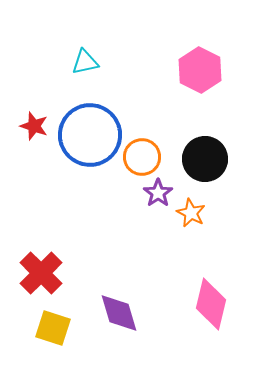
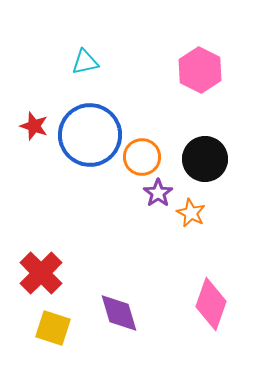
pink diamond: rotated 6 degrees clockwise
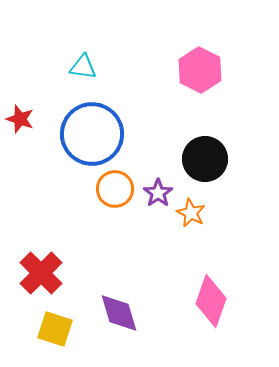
cyan triangle: moved 2 px left, 5 px down; rotated 20 degrees clockwise
red star: moved 14 px left, 7 px up
blue circle: moved 2 px right, 1 px up
orange circle: moved 27 px left, 32 px down
pink diamond: moved 3 px up
yellow square: moved 2 px right, 1 px down
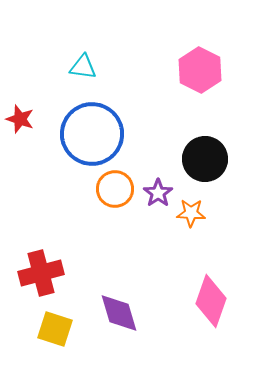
orange star: rotated 24 degrees counterclockwise
red cross: rotated 30 degrees clockwise
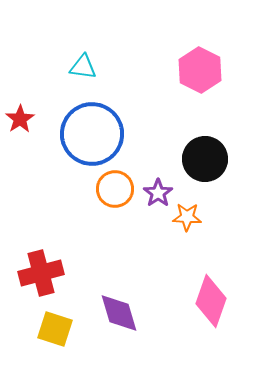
red star: rotated 20 degrees clockwise
orange star: moved 4 px left, 4 px down
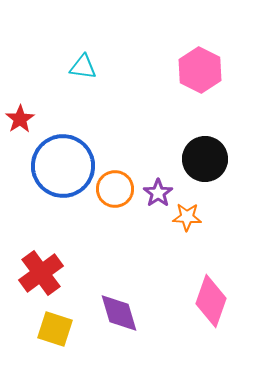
blue circle: moved 29 px left, 32 px down
red cross: rotated 21 degrees counterclockwise
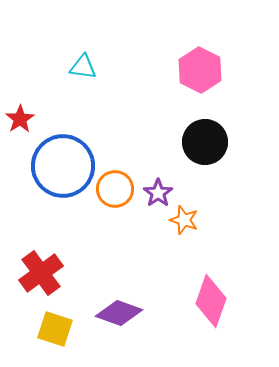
black circle: moved 17 px up
orange star: moved 3 px left, 3 px down; rotated 16 degrees clockwise
purple diamond: rotated 54 degrees counterclockwise
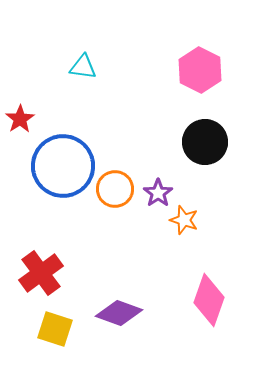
pink diamond: moved 2 px left, 1 px up
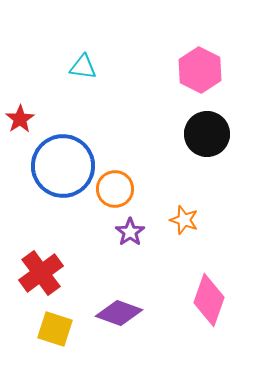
black circle: moved 2 px right, 8 px up
purple star: moved 28 px left, 39 px down
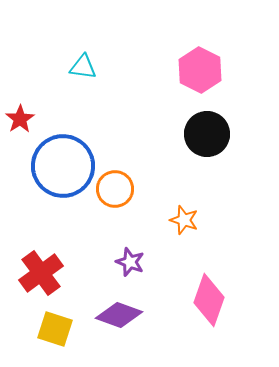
purple star: moved 30 px down; rotated 16 degrees counterclockwise
purple diamond: moved 2 px down
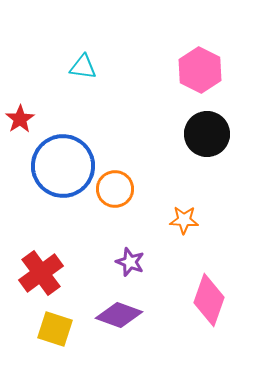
orange star: rotated 16 degrees counterclockwise
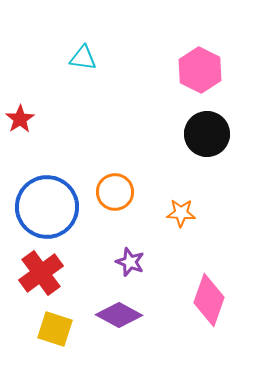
cyan triangle: moved 9 px up
blue circle: moved 16 px left, 41 px down
orange circle: moved 3 px down
orange star: moved 3 px left, 7 px up
purple diamond: rotated 9 degrees clockwise
